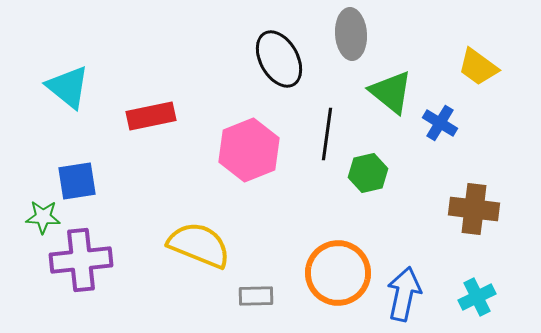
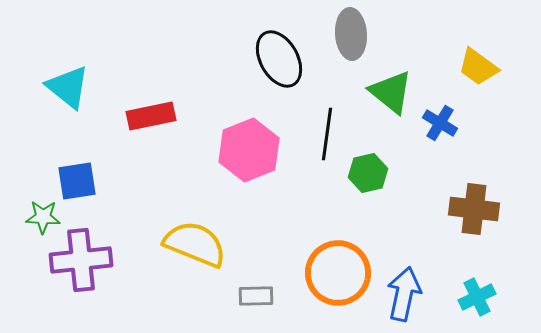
yellow semicircle: moved 4 px left, 1 px up
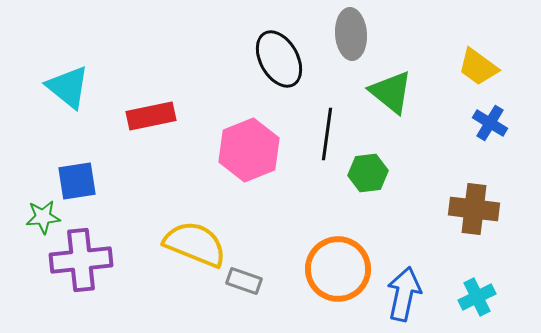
blue cross: moved 50 px right
green hexagon: rotated 6 degrees clockwise
green star: rotated 8 degrees counterclockwise
orange circle: moved 4 px up
gray rectangle: moved 12 px left, 15 px up; rotated 20 degrees clockwise
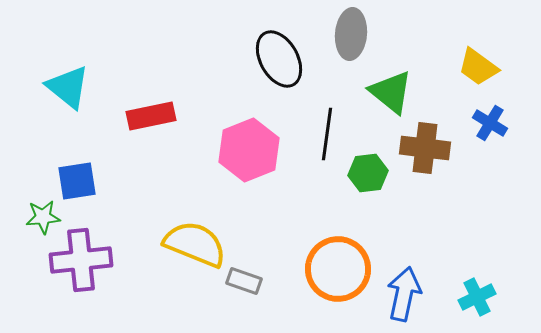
gray ellipse: rotated 9 degrees clockwise
brown cross: moved 49 px left, 61 px up
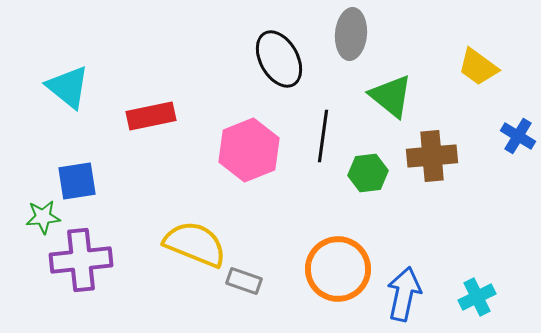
green triangle: moved 4 px down
blue cross: moved 28 px right, 13 px down
black line: moved 4 px left, 2 px down
brown cross: moved 7 px right, 8 px down; rotated 12 degrees counterclockwise
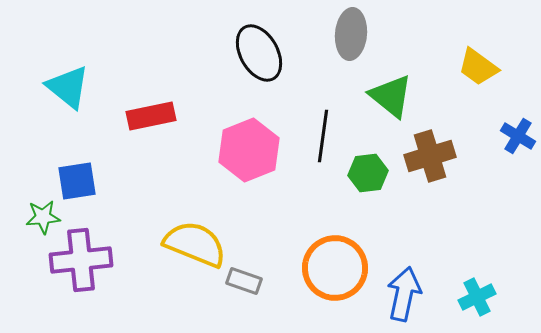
black ellipse: moved 20 px left, 6 px up
brown cross: moved 2 px left; rotated 12 degrees counterclockwise
orange circle: moved 3 px left, 1 px up
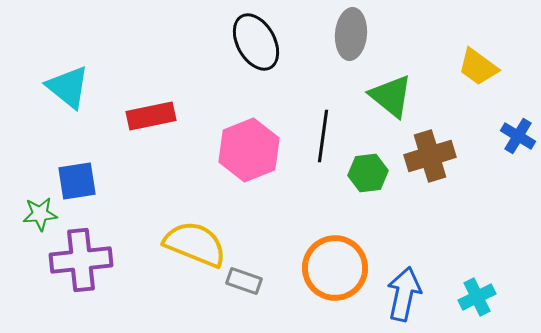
black ellipse: moved 3 px left, 11 px up
green star: moved 3 px left, 3 px up
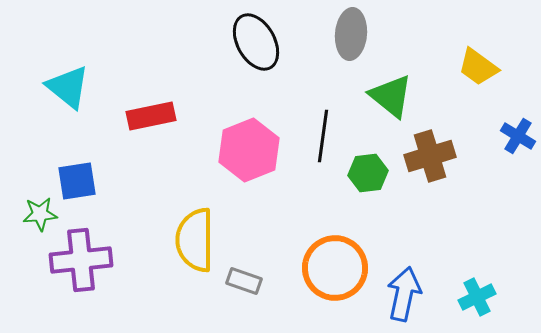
yellow semicircle: moved 4 px up; rotated 112 degrees counterclockwise
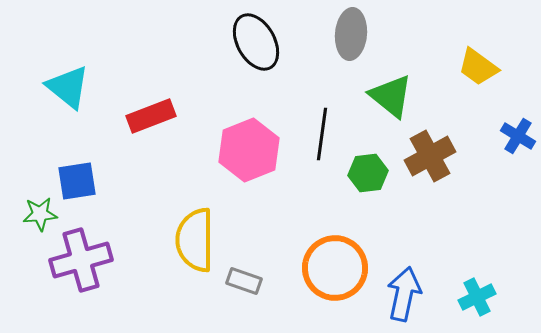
red rectangle: rotated 9 degrees counterclockwise
black line: moved 1 px left, 2 px up
brown cross: rotated 12 degrees counterclockwise
purple cross: rotated 10 degrees counterclockwise
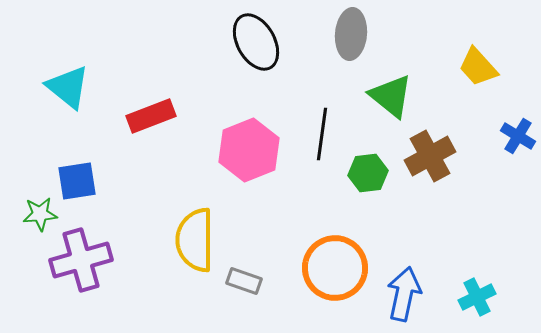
yellow trapezoid: rotated 12 degrees clockwise
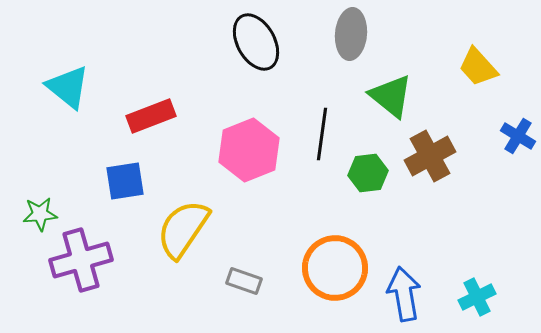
blue square: moved 48 px right
yellow semicircle: moved 12 px left, 11 px up; rotated 34 degrees clockwise
blue arrow: rotated 22 degrees counterclockwise
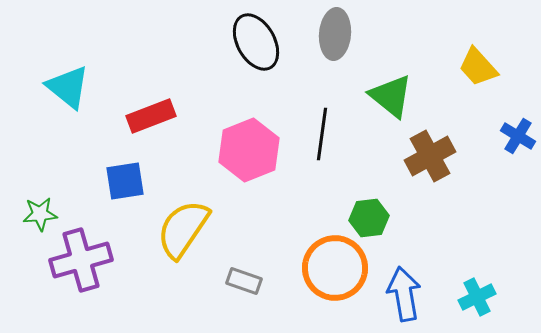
gray ellipse: moved 16 px left
green hexagon: moved 1 px right, 45 px down
